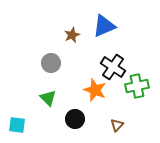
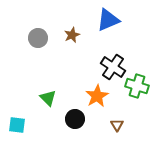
blue triangle: moved 4 px right, 6 px up
gray circle: moved 13 px left, 25 px up
green cross: rotated 30 degrees clockwise
orange star: moved 2 px right, 6 px down; rotated 20 degrees clockwise
brown triangle: rotated 16 degrees counterclockwise
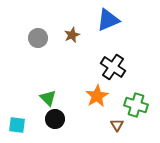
green cross: moved 1 px left, 19 px down
black circle: moved 20 px left
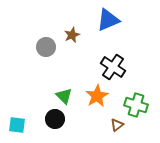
gray circle: moved 8 px right, 9 px down
green triangle: moved 16 px right, 2 px up
brown triangle: rotated 24 degrees clockwise
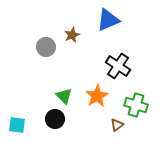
black cross: moved 5 px right, 1 px up
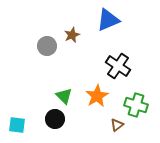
gray circle: moved 1 px right, 1 px up
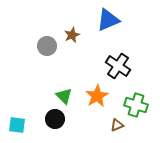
brown triangle: rotated 16 degrees clockwise
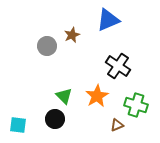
cyan square: moved 1 px right
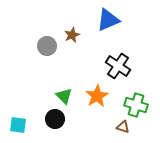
brown triangle: moved 6 px right, 2 px down; rotated 40 degrees clockwise
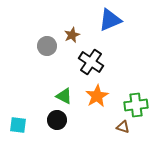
blue triangle: moved 2 px right
black cross: moved 27 px left, 4 px up
green triangle: rotated 18 degrees counterclockwise
green cross: rotated 25 degrees counterclockwise
black circle: moved 2 px right, 1 px down
